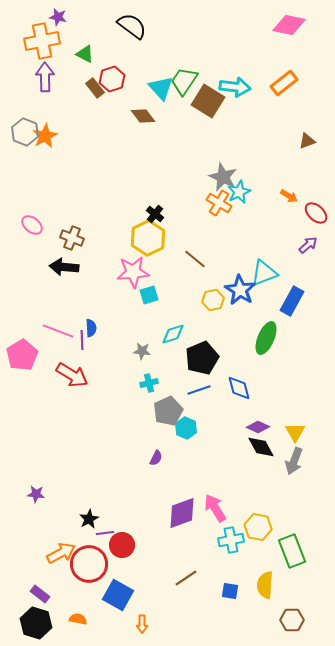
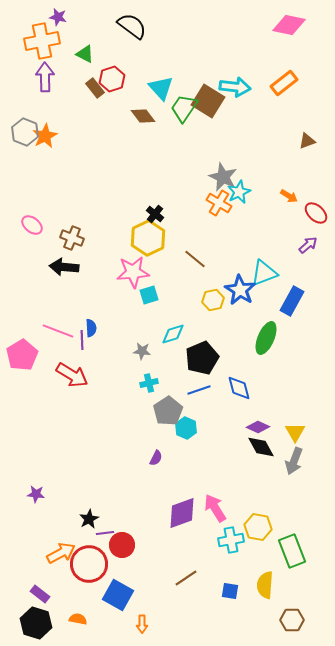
green trapezoid at (184, 81): moved 27 px down
gray pentagon at (168, 411): rotated 8 degrees counterclockwise
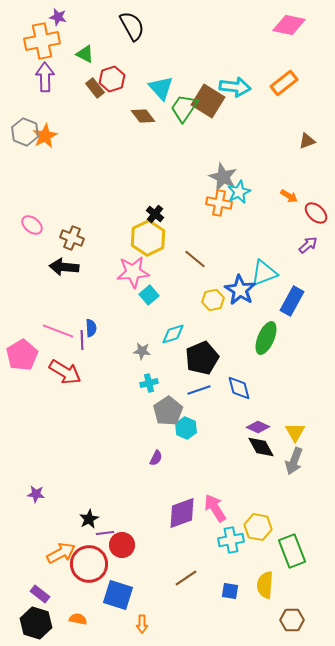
black semicircle at (132, 26): rotated 24 degrees clockwise
orange cross at (219, 203): rotated 20 degrees counterclockwise
cyan square at (149, 295): rotated 24 degrees counterclockwise
red arrow at (72, 375): moved 7 px left, 3 px up
blue square at (118, 595): rotated 12 degrees counterclockwise
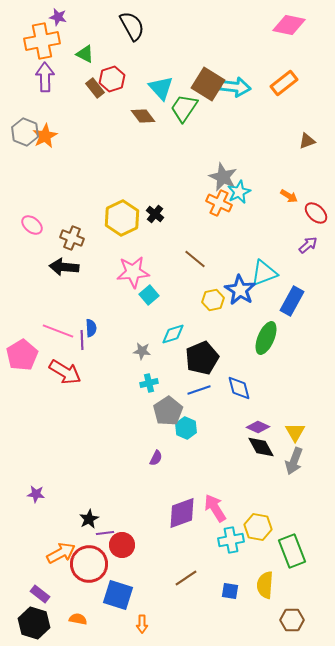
brown square at (208, 101): moved 17 px up
orange cross at (219, 203): rotated 15 degrees clockwise
yellow hexagon at (148, 238): moved 26 px left, 20 px up
black hexagon at (36, 623): moved 2 px left
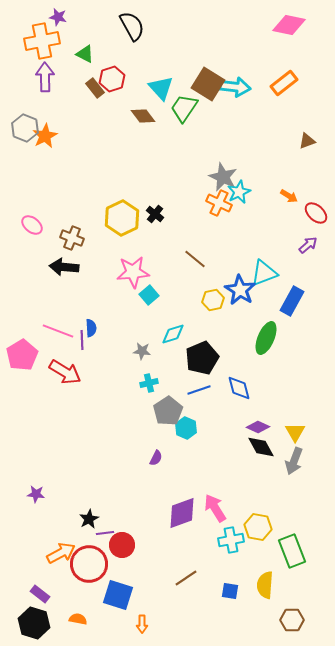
gray hexagon at (25, 132): moved 4 px up
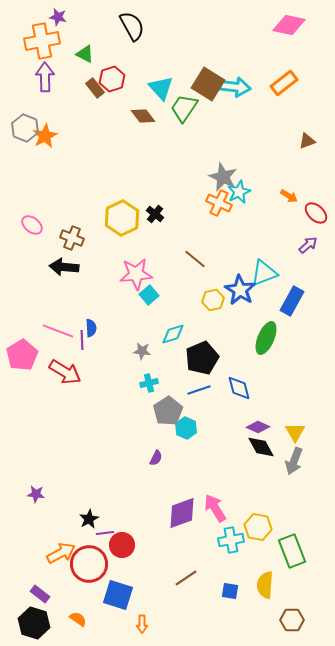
pink star at (133, 272): moved 3 px right, 2 px down
orange semicircle at (78, 619): rotated 24 degrees clockwise
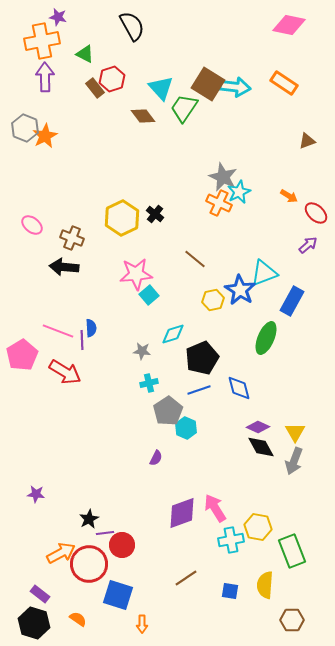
orange rectangle at (284, 83): rotated 72 degrees clockwise
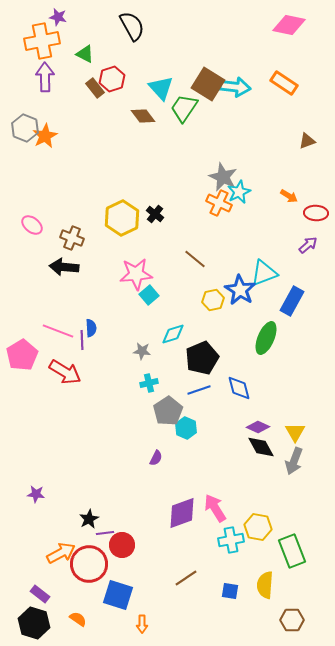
red ellipse at (316, 213): rotated 40 degrees counterclockwise
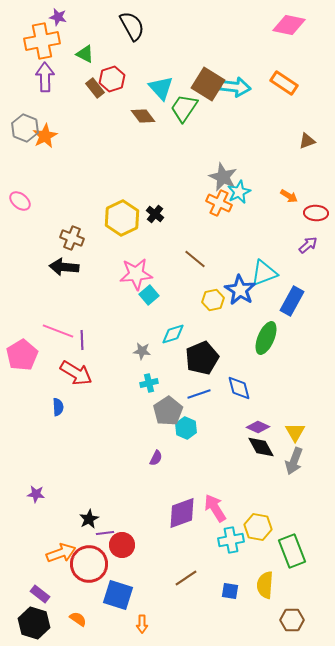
pink ellipse at (32, 225): moved 12 px left, 24 px up
blue semicircle at (91, 328): moved 33 px left, 79 px down
red arrow at (65, 372): moved 11 px right, 1 px down
blue line at (199, 390): moved 4 px down
orange arrow at (61, 553): rotated 8 degrees clockwise
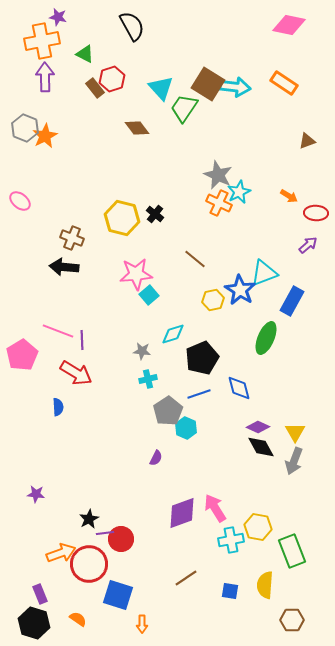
brown diamond at (143, 116): moved 6 px left, 12 px down
gray star at (223, 177): moved 5 px left, 2 px up
yellow hexagon at (122, 218): rotated 20 degrees counterclockwise
cyan cross at (149, 383): moved 1 px left, 4 px up
red circle at (122, 545): moved 1 px left, 6 px up
purple rectangle at (40, 594): rotated 30 degrees clockwise
